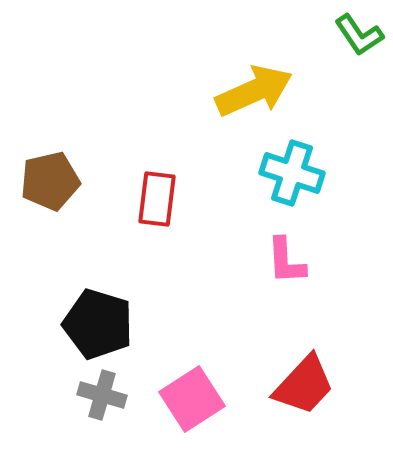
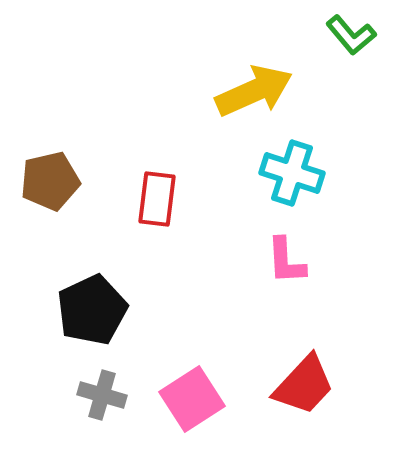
green L-shape: moved 8 px left; rotated 6 degrees counterclockwise
black pentagon: moved 6 px left, 14 px up; rotated 30 degrees clockwise
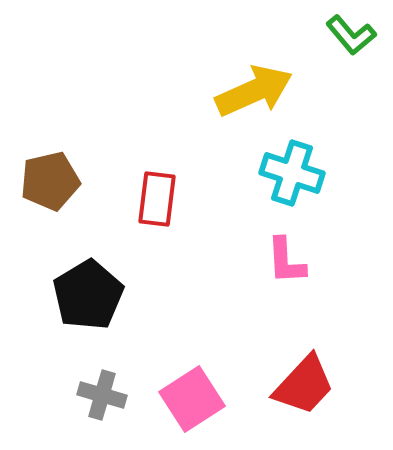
black pentagon: moved 4 px left, 15 px up; rotated 6 degrees counterclockwise
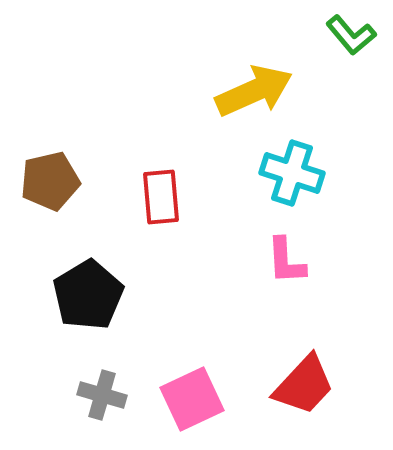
red rectangle: moved 4 px right, 2 px up; rotated 12 degrees counterclockwise
pink square: rotated 8 degrees clockwise
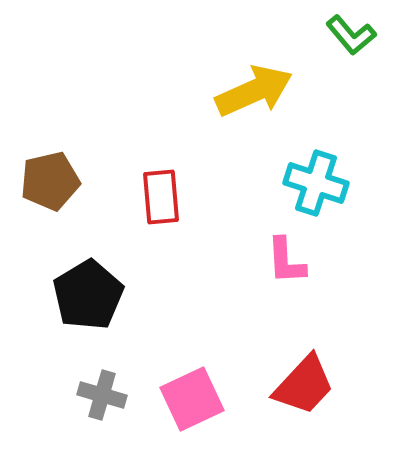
cyan cross: moved 24 px right, 10 px down
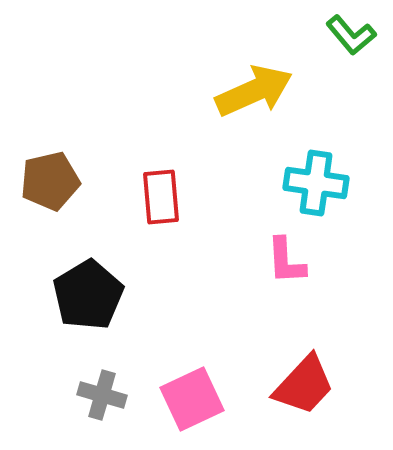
cyan cross: rotated 10 degrees counterclockwise
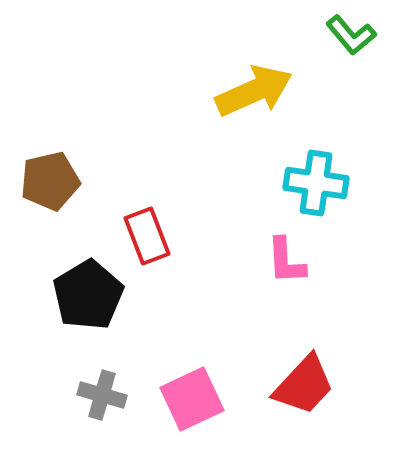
red rectangle: moved 14 px left, 39 px down; rotated 16 degrees counterclockwise
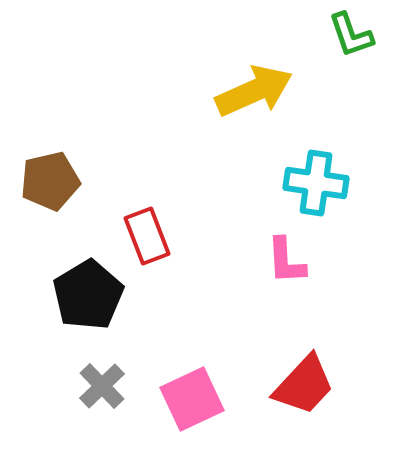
green L-shape: rotated 21 degrees clockwise
gray cross: moved 9 px up; rotated 30 degrees clockwise
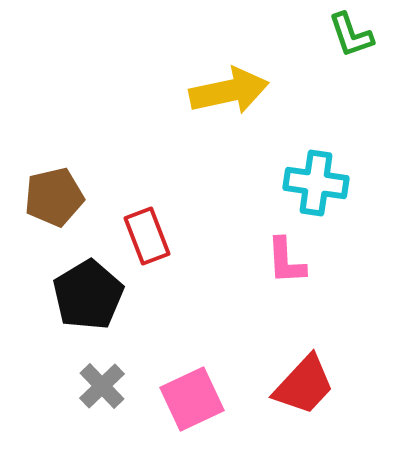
yellow arrow: moved 25 px left; rotated 12 degrees clockwise
brown pentagon: moved 4 px right, 16 px down
